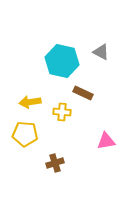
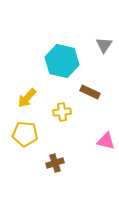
gray triangle: moved 3 px right, 7 px up; rotated 36 degrees clockwise
brown rectangle: moved 7 px right, 1 px up
yellow arrow: moved 3 px left, 4 px up; rotated 40 degrees counterclockwise
yellow cross: rotated 12 degrees counterclockwise
pink triangle: rotated 24 degrees clockwise
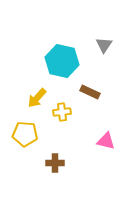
yellow arrow: moved 10 px right
brown cross: rotated 18 degrees clockwise
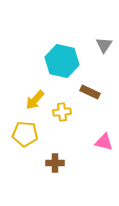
yellow arrow: moved 2 px left, 2 px down
pink triangle: moved 2 px left, 1 px down
